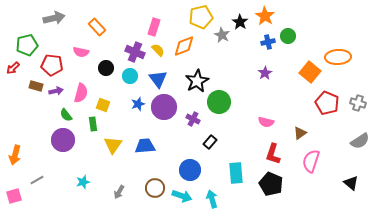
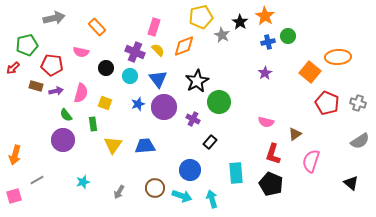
yellow square at (103, 105): moved 2 px right, 2 px up
brown triangle at (300, 133): moved 5 px left, 1 px down
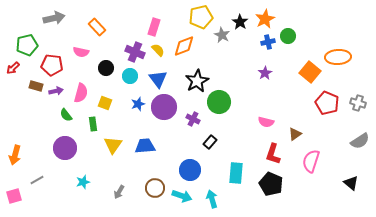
orange star at (265, 16): moved 3 px down; rotated 12 degrees clockwise
purple circle at (63, 140): moved 2 px right, 8 px down
cyan rectangle at (236, 173): rotated 10 degrees clockwise
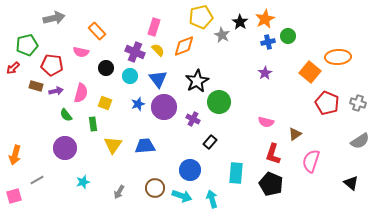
orange rectangle at (97, 27): moved 4 px down
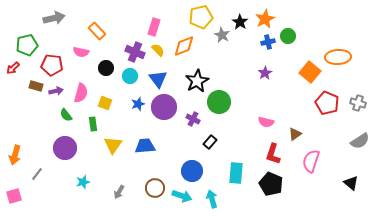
blue circle at (190, 170): moved 2 px right, 1 px down
gray line at (37, 180): moved 6 px up; rotated 24 degrees counterclockwise
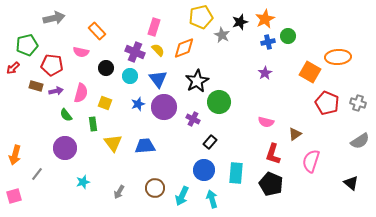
black star at (240, 22): rotated 21 degrees clockwise
orange diamond at (184, 46): moved 2 px down
orange square at (310, 72): rotated 10 degrees counterclockwise
yellow triangle at (113, 145): moved 2 px up; rotated 12 degrees counterclockwise
blue circle at (192, 171): moved 12 px right, 1 px up
cyan arrow at (182, 196): rotated 96 degrees clockwise
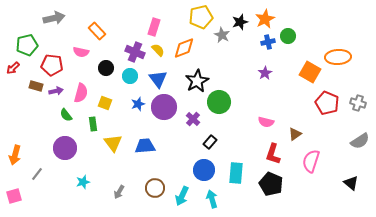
purple cross at (193, 119): rotated 16 degrees clockwise
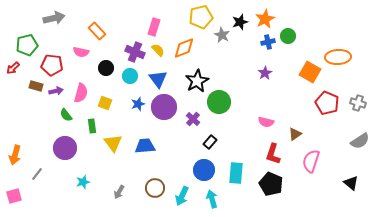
green rectangle at (93, 124): moved 1 px left, 2 px down
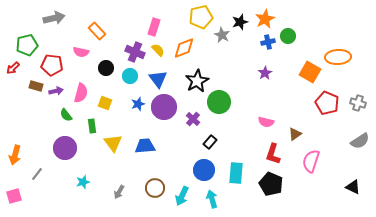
black triangle at (351, 183): moved 2 px right, 4 px down; rotated 14 degrees counterclockwise
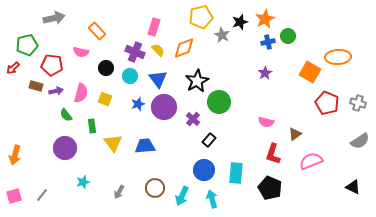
yellow square at (105, 103): moved 4 px up
black rectangle at (210, 142): moved 1 px left, 2 px up
pink semicircle at (311, 161): rotated 50 degrees clockwise
gray line at (37, 174): moved 5 px right, 21 px down
black pentagon at (271, 184): moved 1 px left, 4 px down
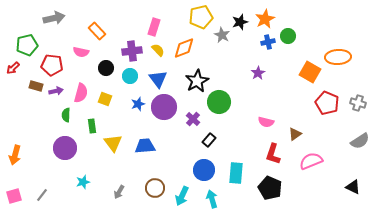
purple cross at (135, 52): moved 3 px left, 1 px up; rotated 30 degrees counterclockwise
purple star at (265, 73): moved 7 px left
green semicircle at (66, 115): rotated 40 degrees clockwise
